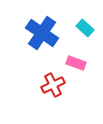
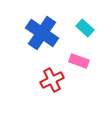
pink rectangle: moved 3 px right, 2 px up
red cross: moved 1 px left, 5 px up
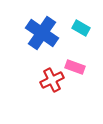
cyan rectangle: moved 4 px left; rotated 12 degrees counterclockwise
pink rectangle: moved 4 px left, 6 px down
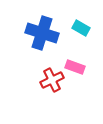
blue cross: rotated 16 degrees counterclockwise
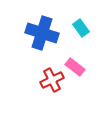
cyan rectangle: rotated 24 degrees clockwise
pink rectangle: rotated 18 degrees clockwise
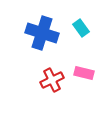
pink rectangle: moved 9 px right, 6 px down; rotated 24 degrees counterclockwise
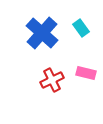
blue cross: rotated 24 degrees clockwise
pink rectangle: moved 2 px right
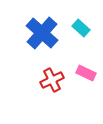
cyan rectangle: rotated 12 degrees counterclockwise
pink rectangle: rotated 12 degrees clockwise
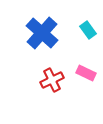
cyan rectangle: moved 7 px right, 2 px down; rotated 12 degrees clockwise
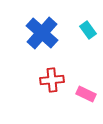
pink rectangle: moved 21 px down
red cross: rotated 20 degrees clockwise
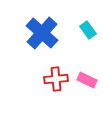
red cross: moved 4 px right, 1 px up
pink rectangle: moved 1 px right, 14 px up
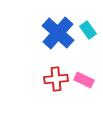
blue cross: moved 16 px right
pink rectangle: moved 3 px left
